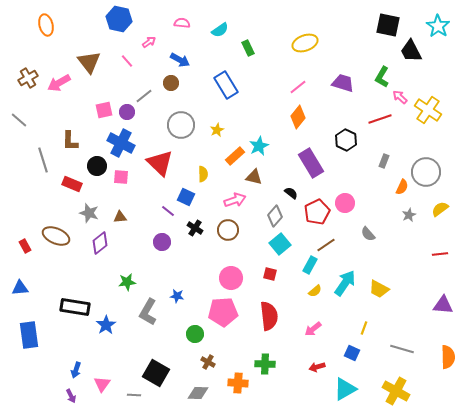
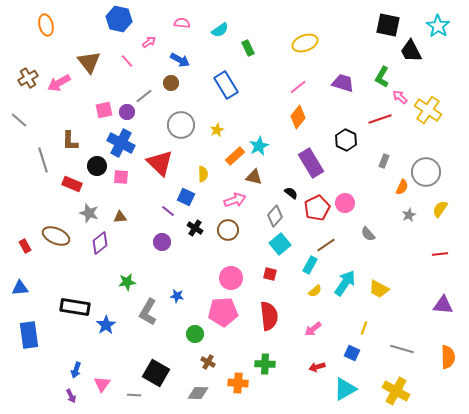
yellow semicircle at (440, 209): rotated 18 degrees counterclockwise
red pentagon at (317, 212): moved 4 px up
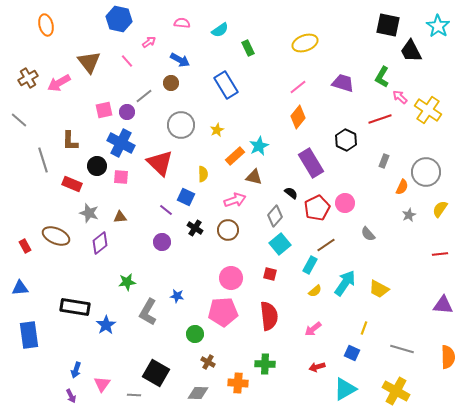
purple line at (168, 211): moved 2 px left, 1 px up
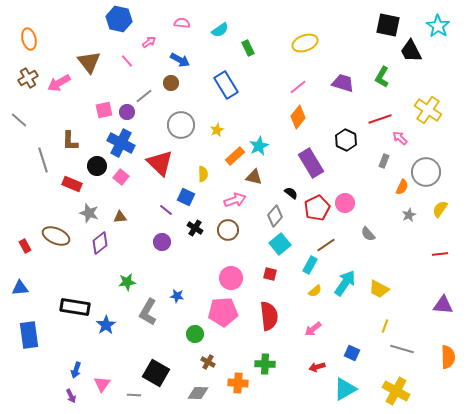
orange ellipse at (46, 25): moved 17 px left, 14 px down
pink arrow at (400, 97): moved 41 px down
pink square at (121, 177): rotated 35 degrees clockwise
yellow line at (364, 328): moved 21 px right, 2 px up
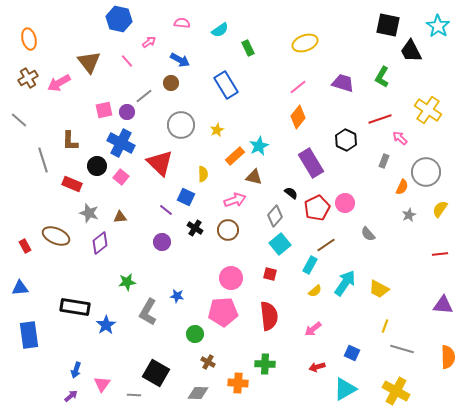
purple arrow at (71, 396): rotated 104 degrees counterclockwise
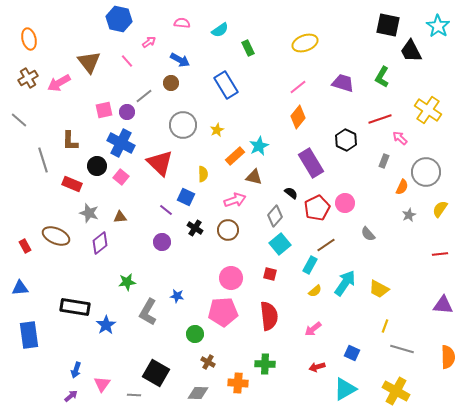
gray circle at (181, 125): moved 2 px right
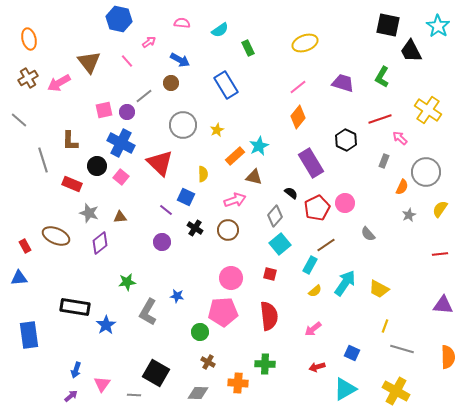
blue triangle at (20, 288): moved 1 px left, 10 px up
green circle at (195, 334): moved 5 px right, 2 px up
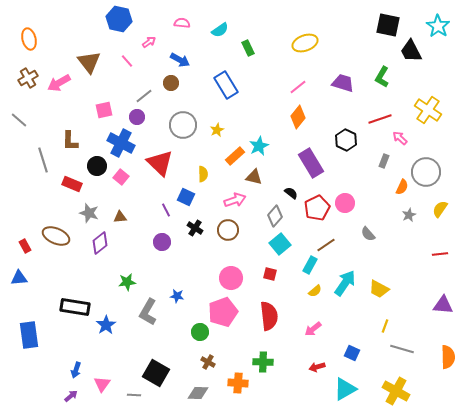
purple circle at (127, 112): moved 10 px right, 5 px down
purple line at (166, 210): rotated 24 degrees clockwise
pink pentagon at (223, 312): rotated 16 degrees counterclockwise
green cross at (265, 364): moved 2 px left, 2 px up
